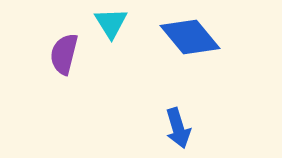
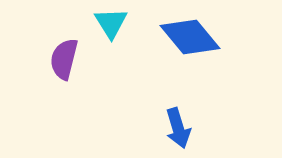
purple semicircle: moved 5 px down
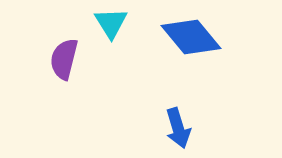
blue diamond: moved 1 px right
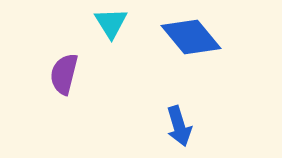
purple semicircle: moved 15 px down
blue arrow: moved 1 px right, 2 px up
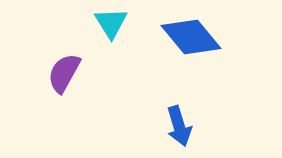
purple semicircle: moved 1 px up; rotated 15 degrees clockwise
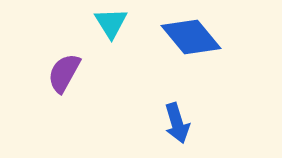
blue arrow: moved 2 px left, 3 px up
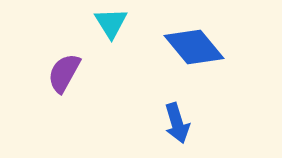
blue diamond: moved 3 px right, 10 px down
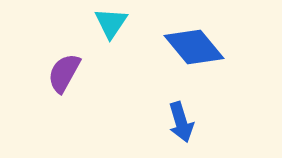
cyan triangle: rotated 6 degrees clockwise
blue arrow: moved 4 px right, 1 px up
